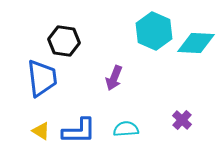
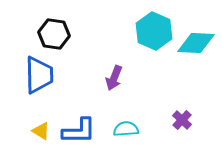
black hexagon: moved 10 px left, 7 px up
blue trapezoid: moved 3 px left, 3 px up; rotated 6 degrees clockwise
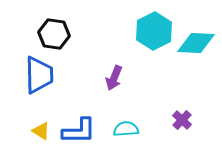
cyan hexagon: rotated 9 degrees clockwise
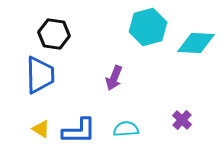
cyan hexagon: moved 6 px left, 4 px up; rotated 12 degrees clockwise
blue trapezoid: moved 1 px right
yellow triangle: moved 2 px up
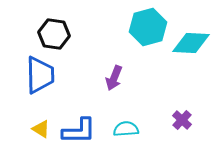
cyan diamond: moved 5 px left
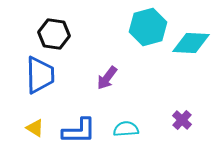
purple arrow: moved 7 px left; rotated 15 degrees clockwise
yellow triangle: moved 6 px left, 1 px up
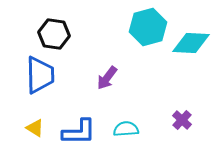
blue L-shape: moved 1 px down
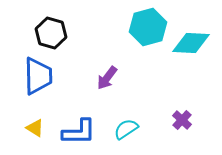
black hexagon: moved 3 px left, 1 px up; rotated 8 degrees clockwise
blue trapezoid: moved 2 px left, 1 px down
cyan semicircle: rotated 30 degrees counterclockwise
